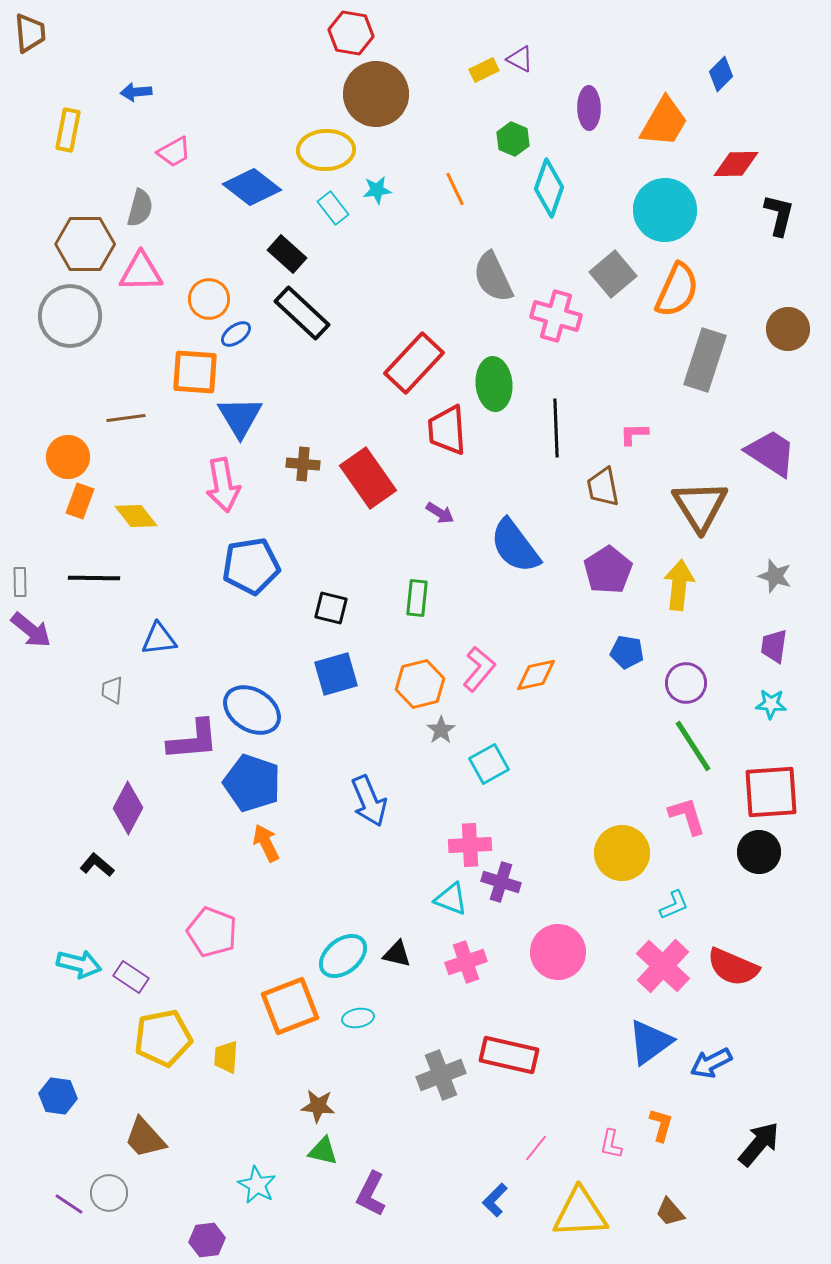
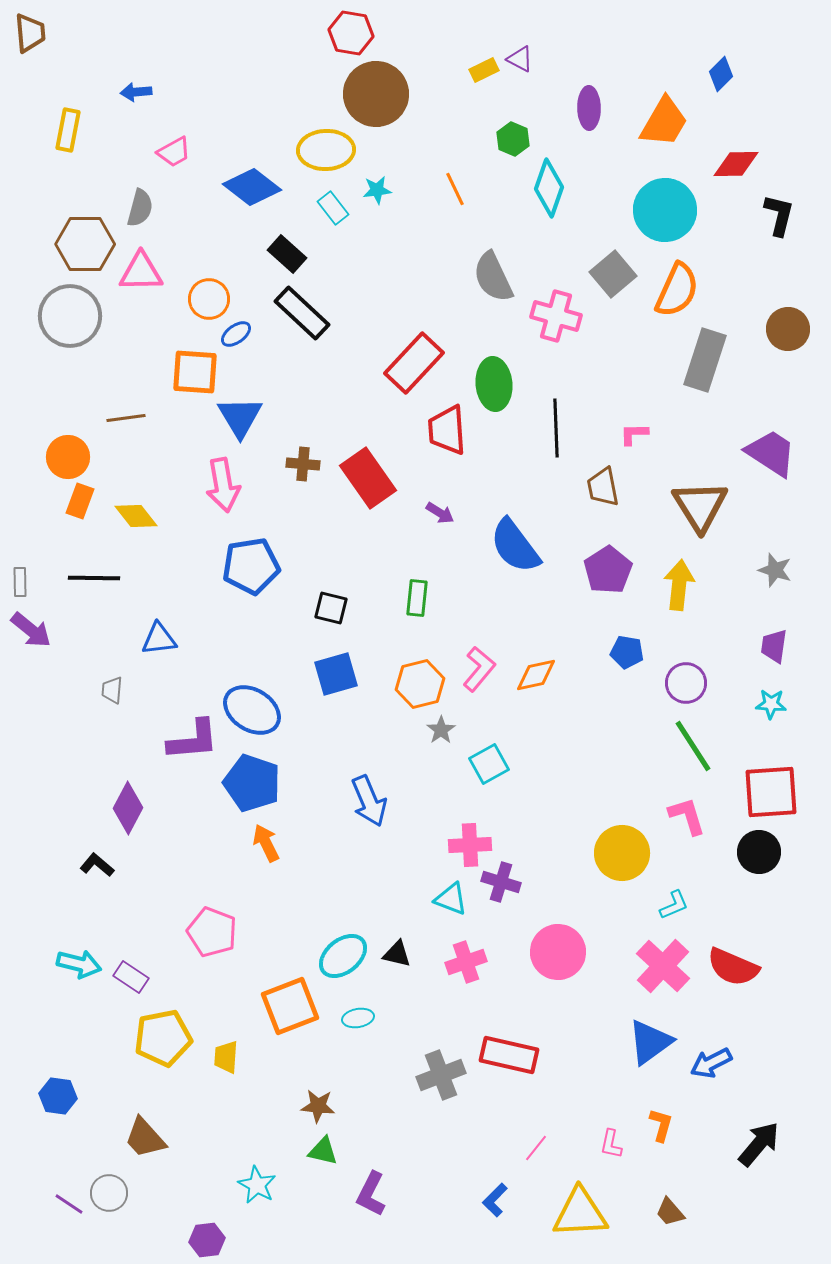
gray star at (775, 576): moved 6 px up
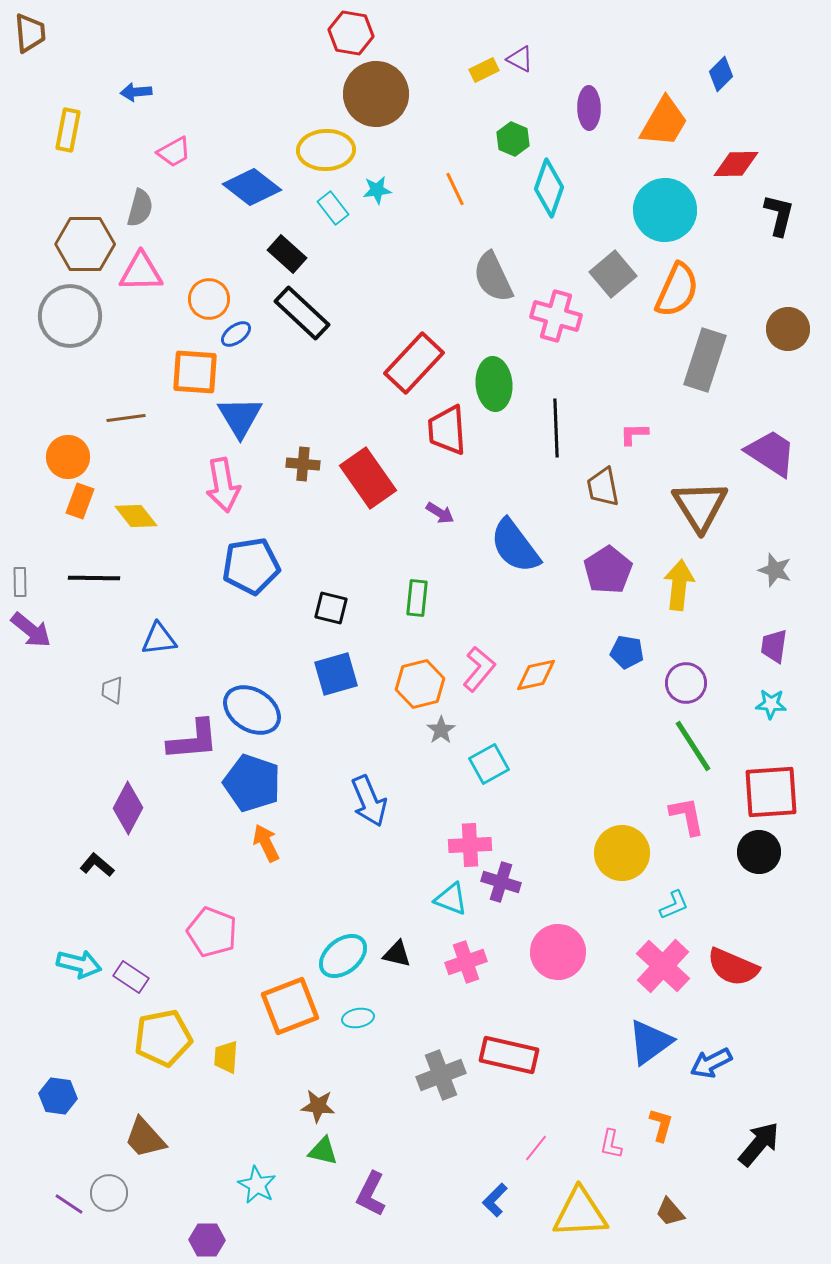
pink L-shape at (687, 816): rotated 6 degrees clockwise
purple hexagon at (207, 1240): rotated 8 degrees clockwise
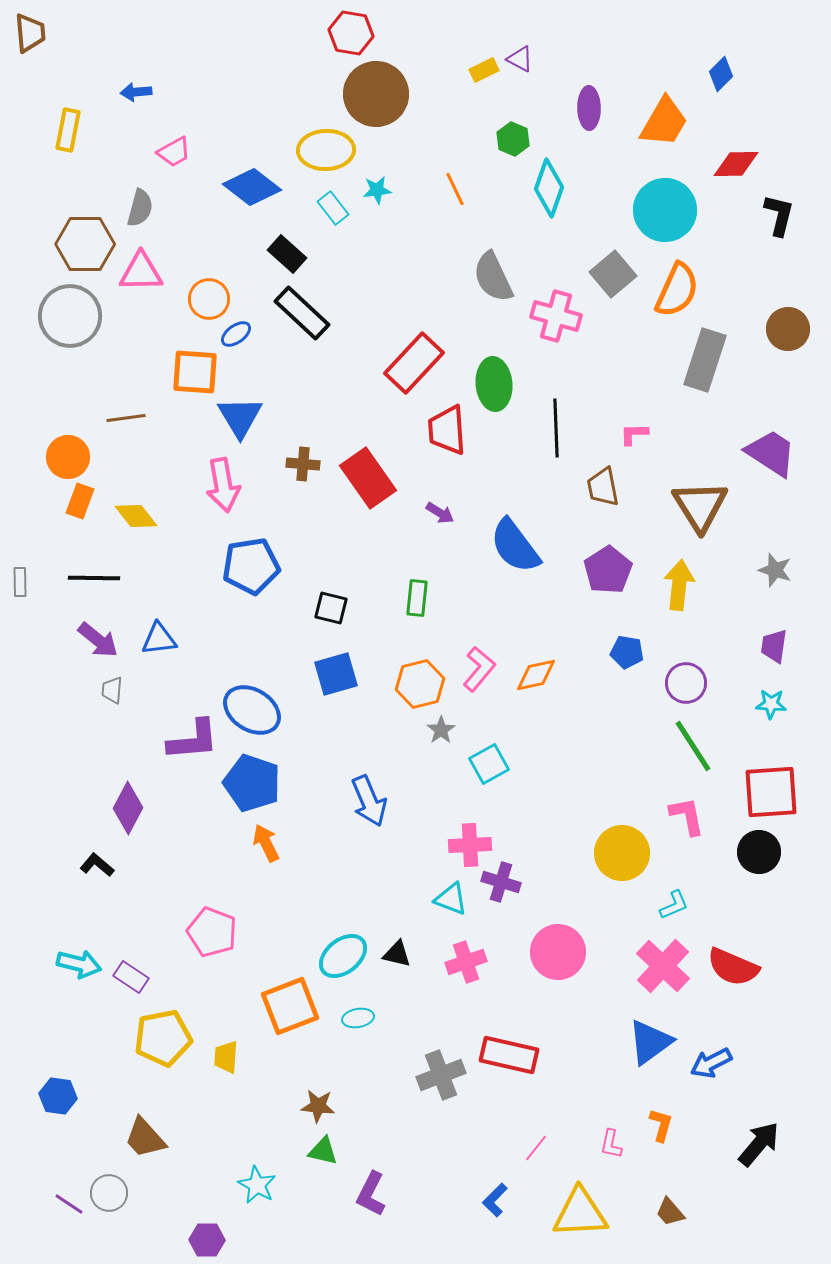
purple arrow at (31, 630): moved 67 px right, 10 px down
